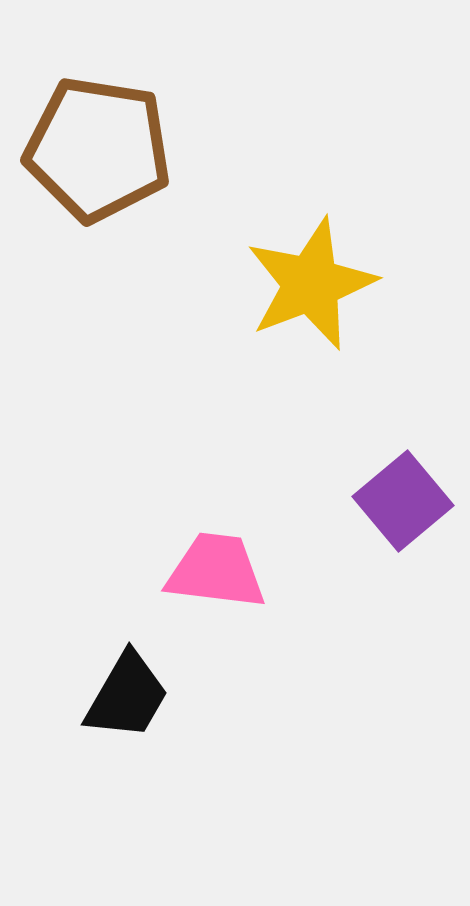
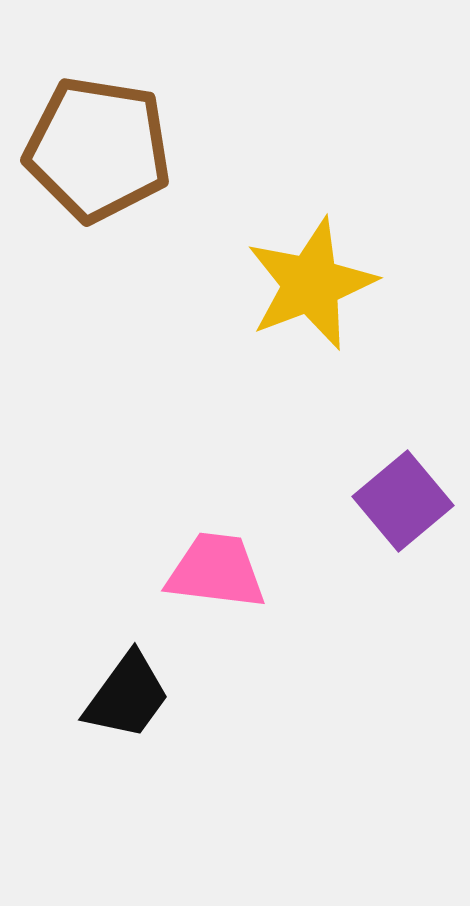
black trapezoid: rotated 6 degrees clockwise
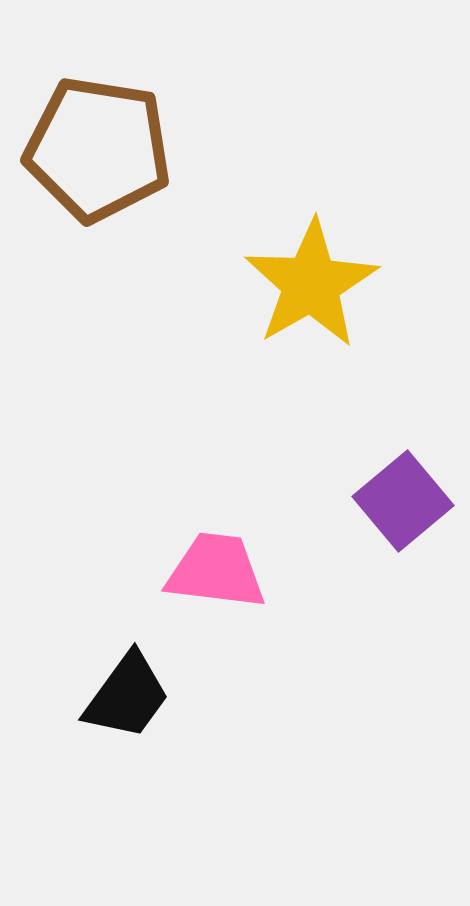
yellow star: rotated 9 degrees counterclockwise
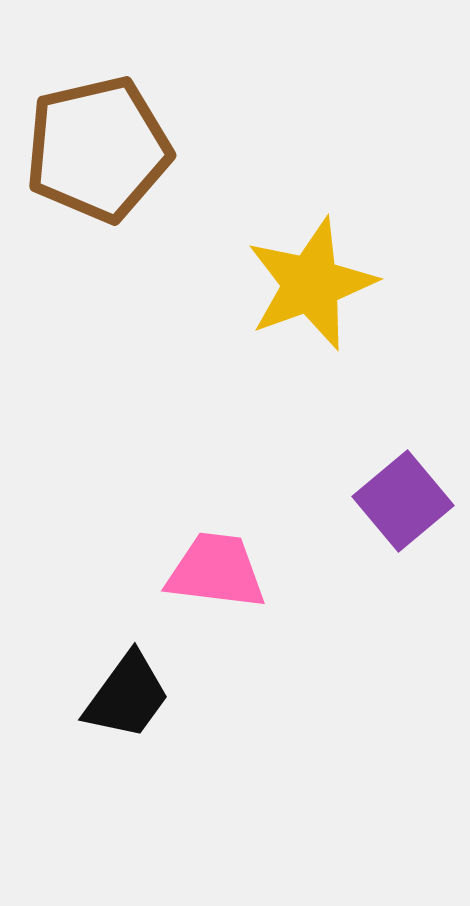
brown pentagon: rotated 22 degrees counterclockwise
yellow star: rotated 10 degrees clockwise
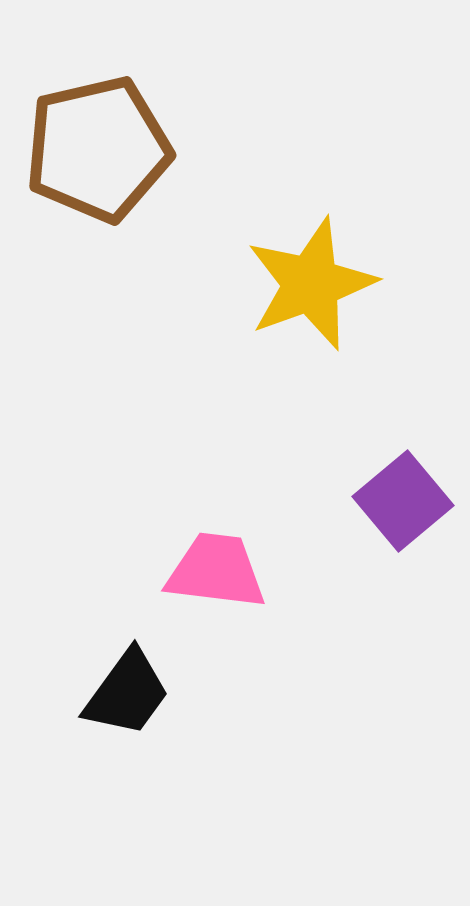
black trapezoid: moved 3 px up
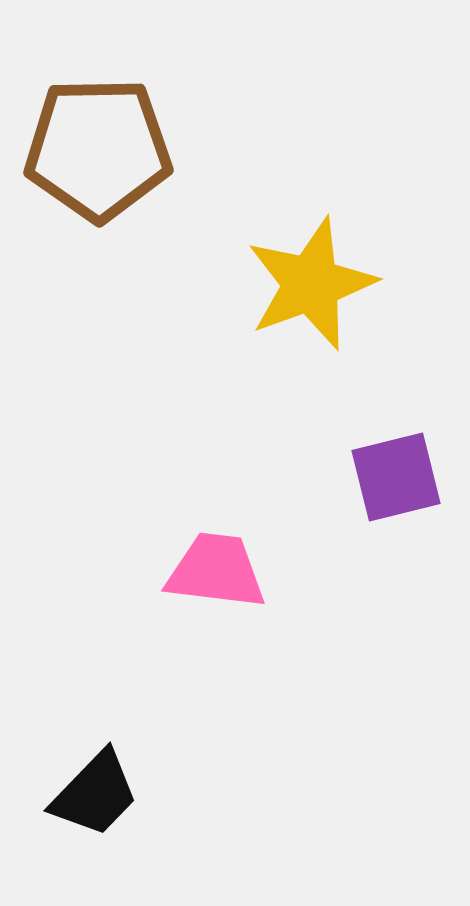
brown pentagon: rotated 12 degrees clockwise
purple square: moved 7 px left, 24 px up; rotated 26 degrees clockwise
black trapezoid: moved 32 px left, 101 px down; rotated 8 degrees clockwise
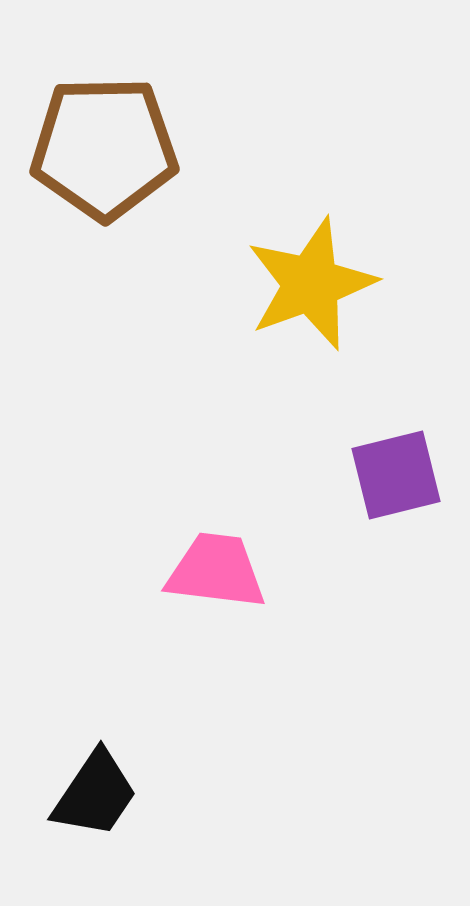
brown pentagon: moved 6 px right, 1 px up
purple square: moved 2 px up
black trapezoid: rotated 10 degrees counterclockwise
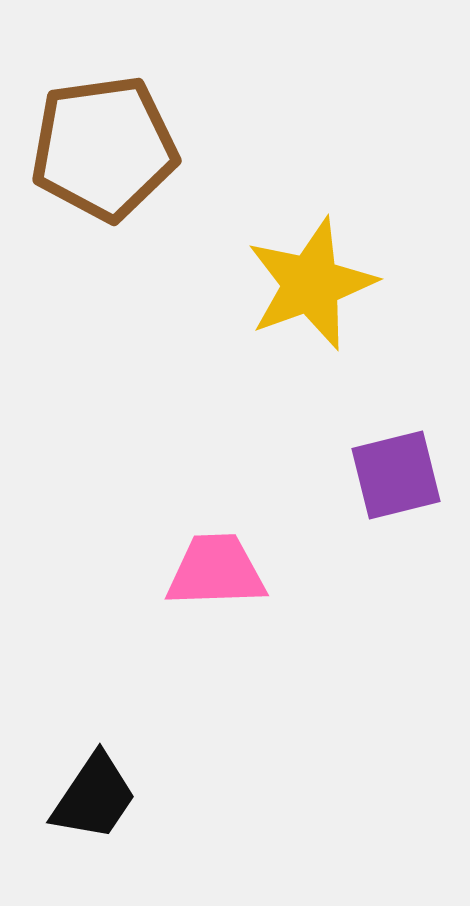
brown pentagon: rotated 7 degrees counterclockwise
pink trapezoid: rotated 9 degrees counterclockwise
black trapezoid: moved 1 px left, 3 px down
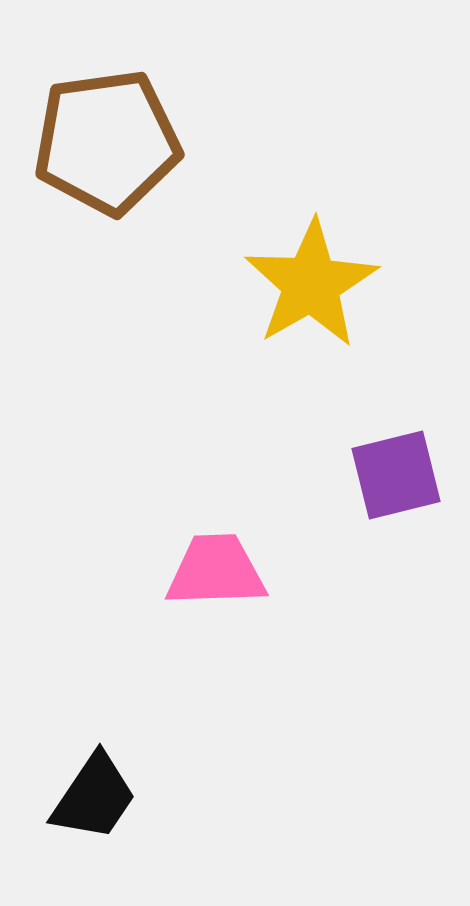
brown pentagon: moved 3 px right, 6 px up
yellow star: rotated 10 degrees counterclockwise
